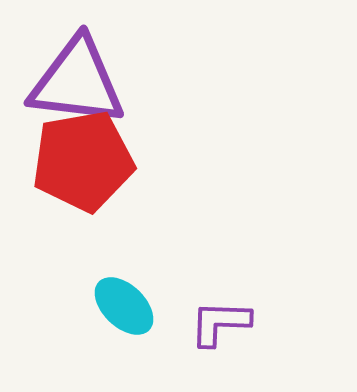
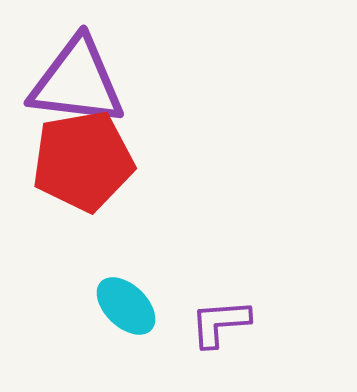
cyan ellipse: moved 2 px right
purple L-shape: rotated 6 degrees counterclockwise
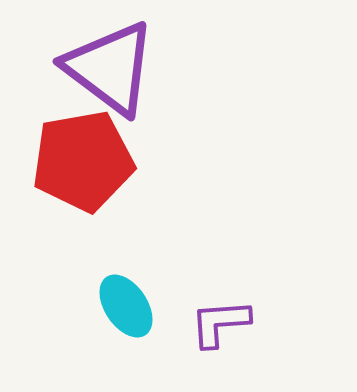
purple triangle: moved 33 px right, 14 px up; rotated 30 degrees clockwise
cyan ellipse: rotated 12 degrees clockwise
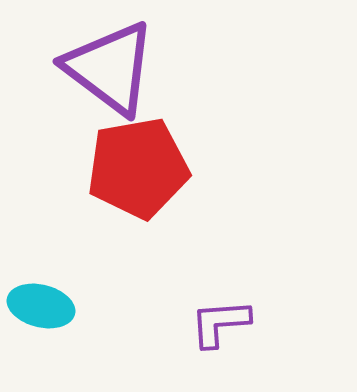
red pentagon: moved 55 px right, 7 px down
cyan ellipse: moved 85 px left; rotated 42 degrees counterclockwise
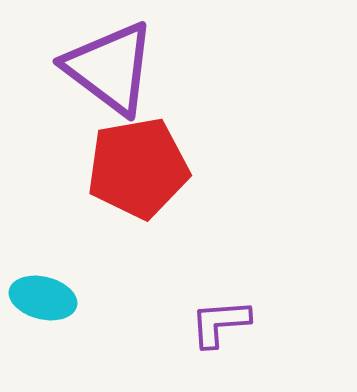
cyan ellipse: moved 2 px right, 8 px up
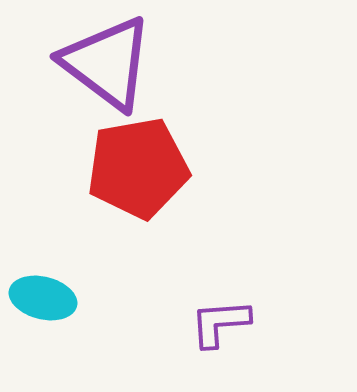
purple triangle: moved 3 px left, 5 px up
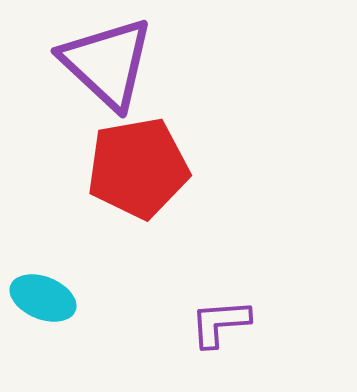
purple triangle: rotated 6 degrees clockwise
cyan ellipse: rotated 8 degrees clockwise
